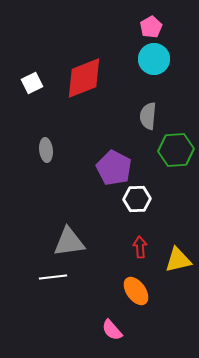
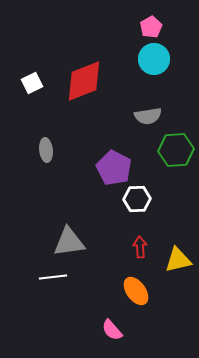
red diamond: moved 3 px down
gray semicircle: rotated 104 degrees counterclockwise
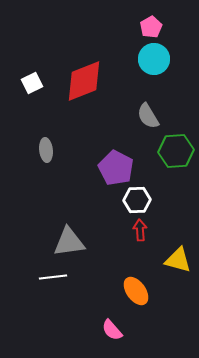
gray semicircle: rotated 68 degrees clockwise
green hexagon: moved 1 px down
purple pentagon: moved 2 px right
white hexagon: moved 1 px down
red arrow: moved 17 px up
yellow triangle: rotated 28 degrees clockwise
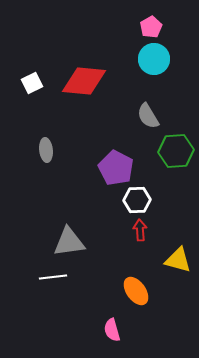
red diamond: rotated 27 degrees clockwise
pink semicircle: rotated 25 degrees clockwise
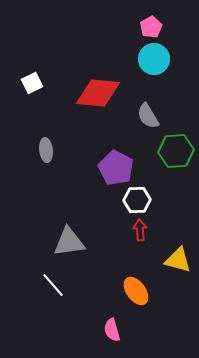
red diamond: moved 14 px right, 12 px down
white line: moved 8 px down; rotated 56 degrees clockwise
